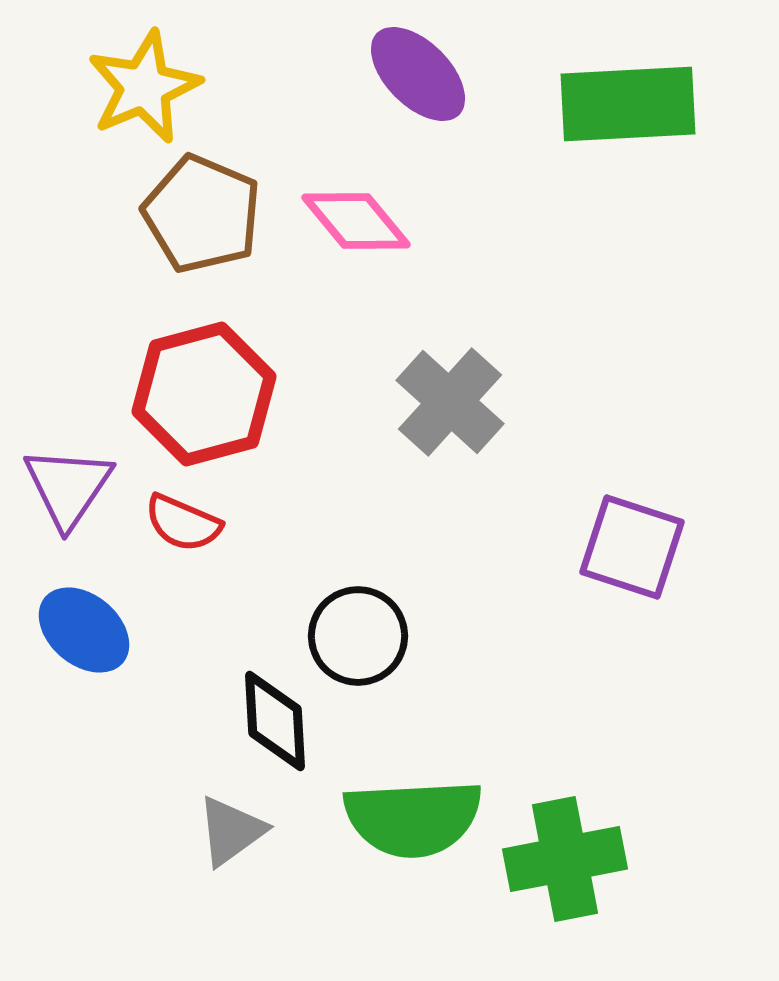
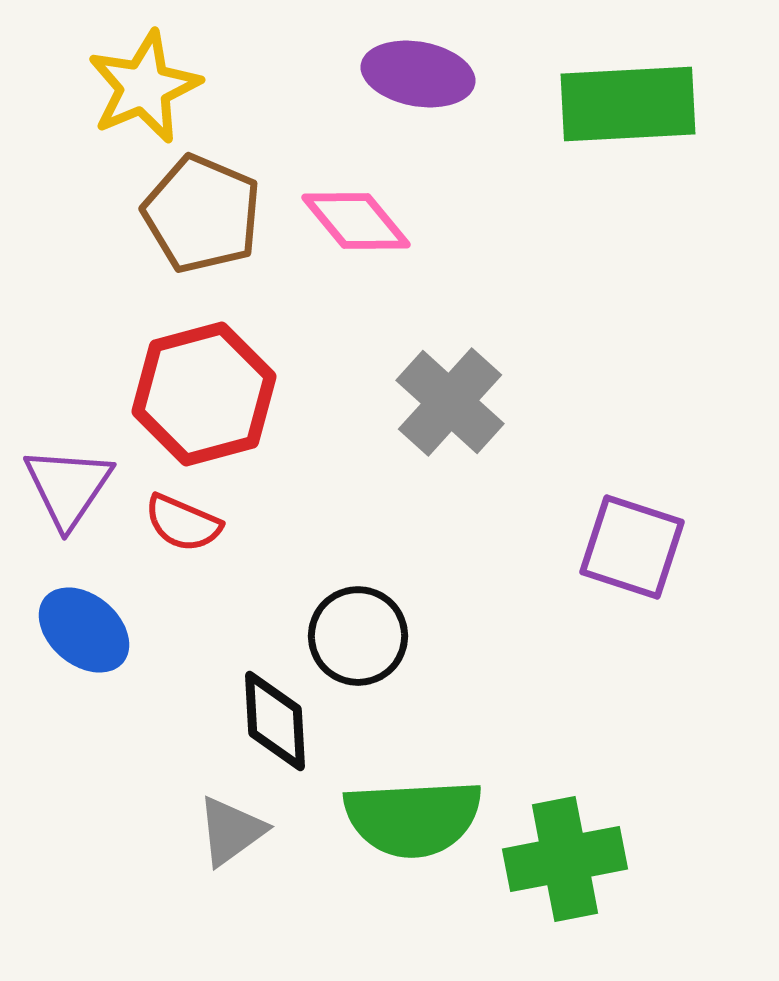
purple ellipse: rotated 35 degrees counterclockwise
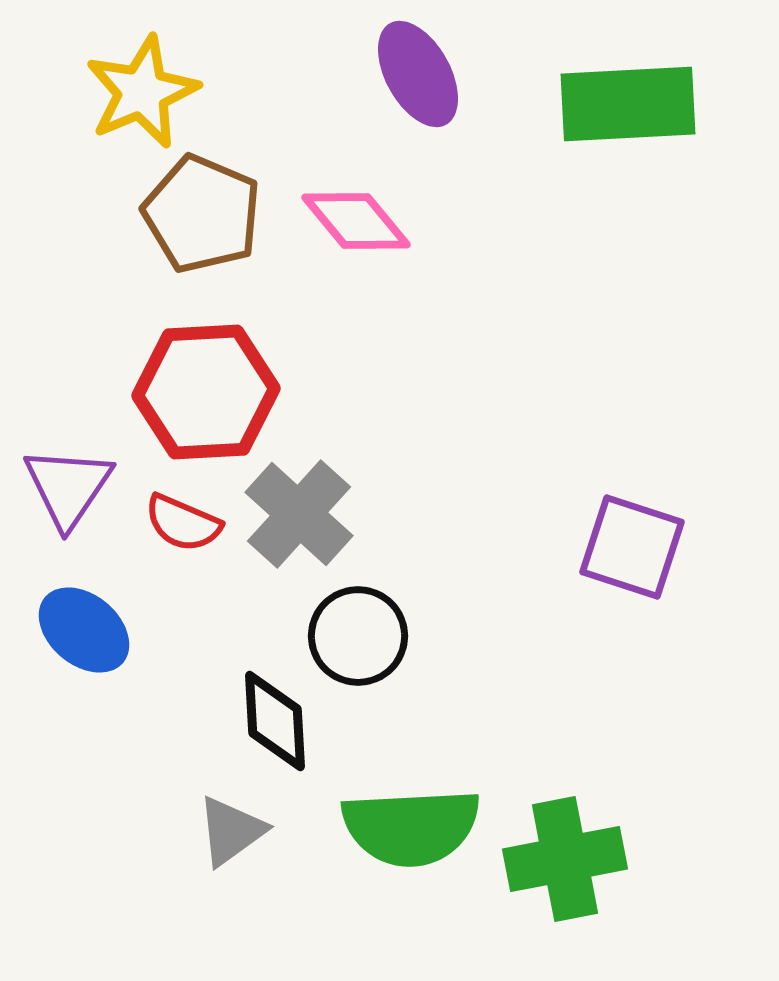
purple ellipse: rotated 51 degrees clockwise
yellow star: moved 2 px left, 5 px down
red hexagon: moved 2 px right, 2 px up; rotated 12 degrees clockwise
gray cross: moved 151 px left, 112 px down
green semicircle: moved 2 px left, 9 px down
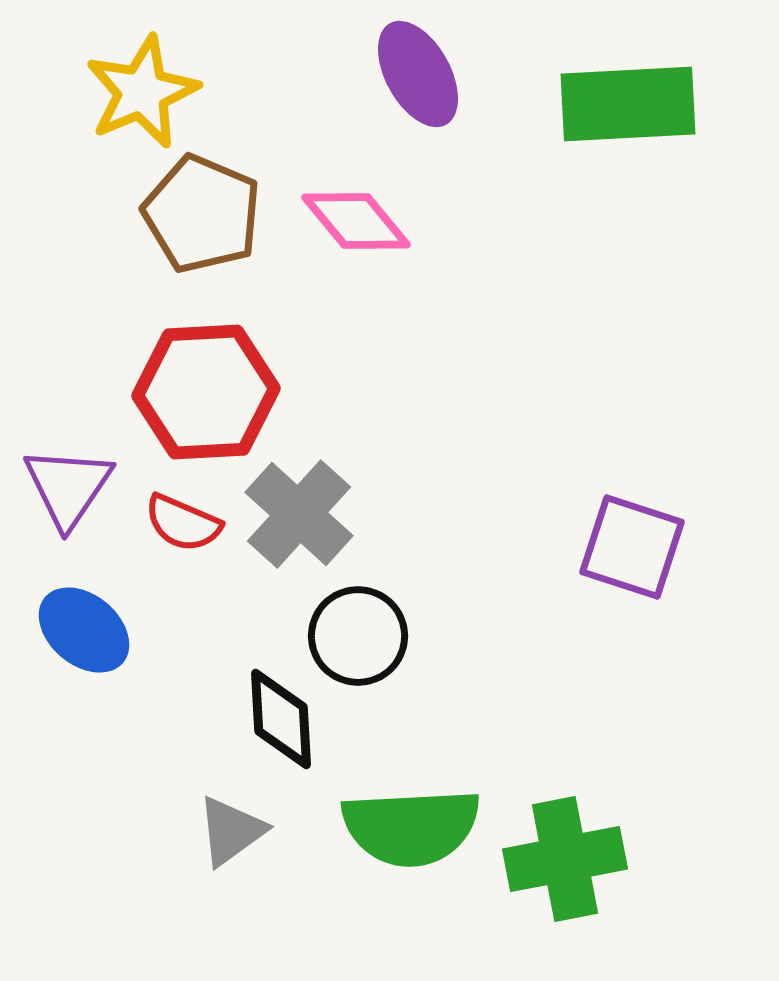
black diamond: moved 6 px right, 2 px up
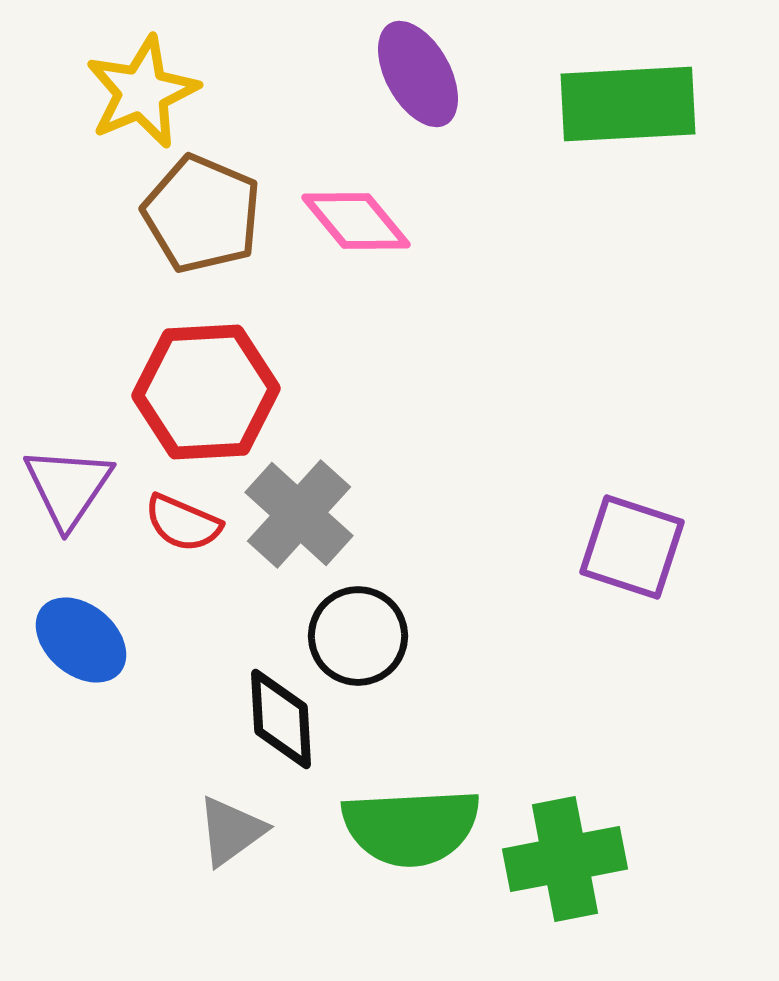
blue ellipse: moved 3 px left, 10 px down
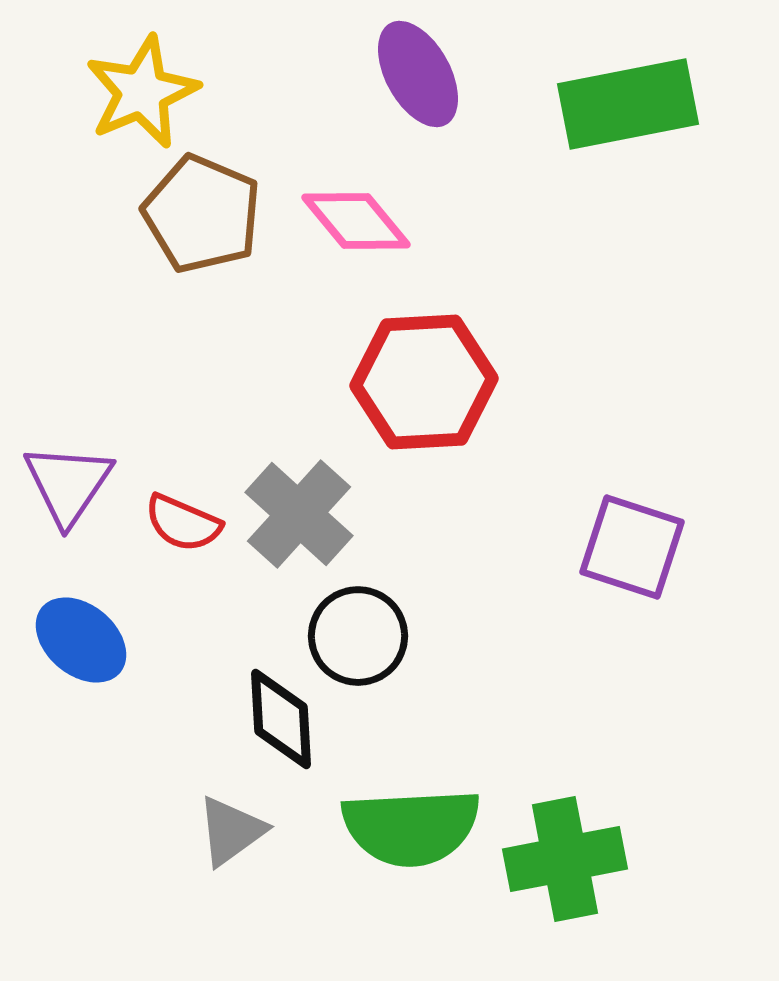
green rectangle: rotated 8 degrees counterclockwise
red hexagon: moved 218 px right, 10 px up
purple triangle: moved 3 px up
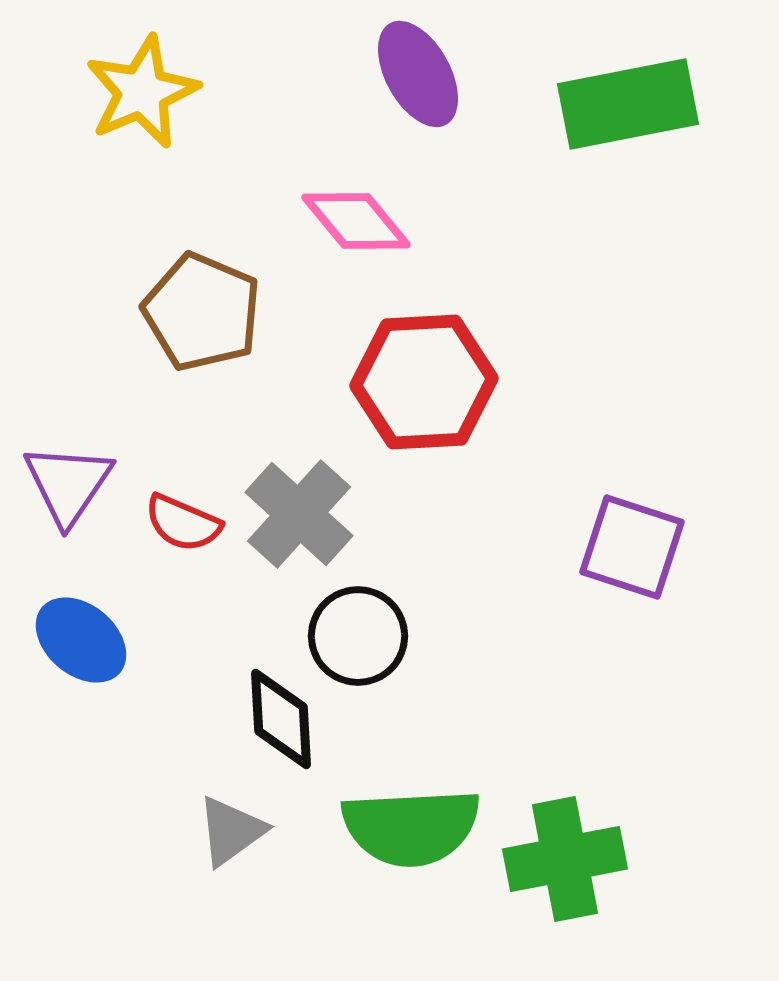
brown pentagon: moved 98 px down
